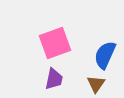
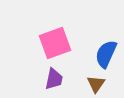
blue semicircle: moved 1 px right, 1 px up
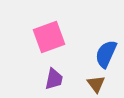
pink square: moved 6 px left, 6 px up
brown triangle: rotated 12 degrees counterclockwise
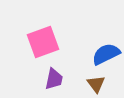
pink square: moved 6 px left, 5 px down
blue semicircle: rotated 40 degrees clockwise
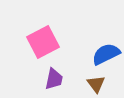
pink square: rotated 8 degrees counterclockwise
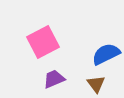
purple trapezoid: rotated 125 degrees counterclockwise
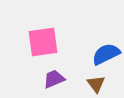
pink square: rotated 20 degrees clockwise
